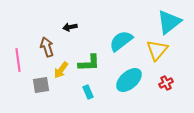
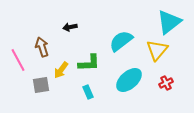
brown arrow: moved 5 px left
pink line: rotated 20 degrees counterclockwise
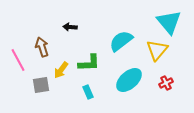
cyan triangle: rotated 32 degrees counterclockwise
black arrow: rotated 16 degrees clockwise
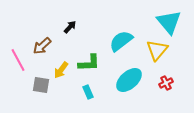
black arrow: rotated 128 degrees clockwise
brown arrow: moved 1 px up; rotated 114 degrees counterclockwise
gray square: rotated 18 degrees clockwise
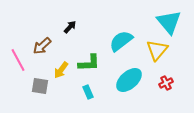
gray square: moved 1 px left, 1 px down
